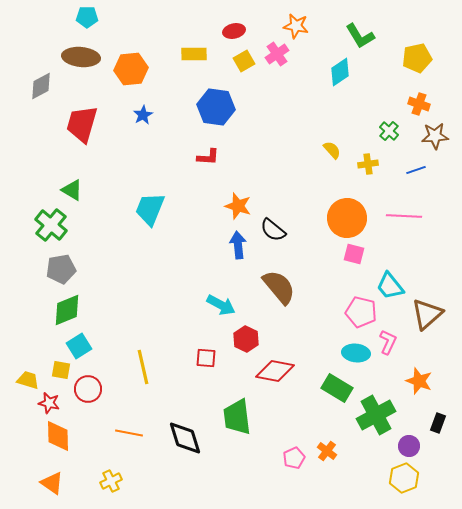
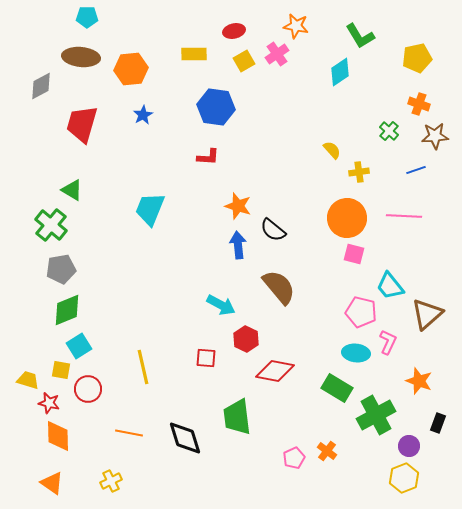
yellow cross at (368, 164): moved 9 px left, 8 px down
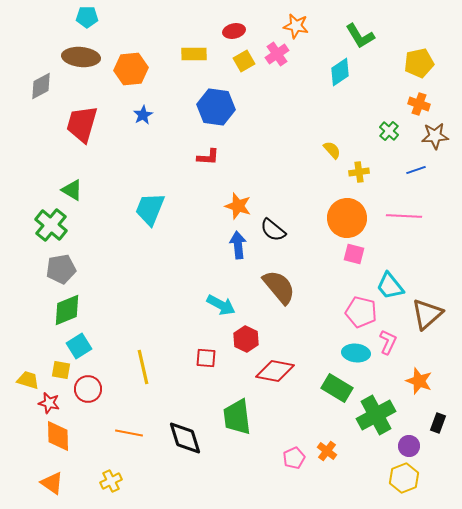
yellow pentagon at (417, 58): moved 2 px right, 5 px down
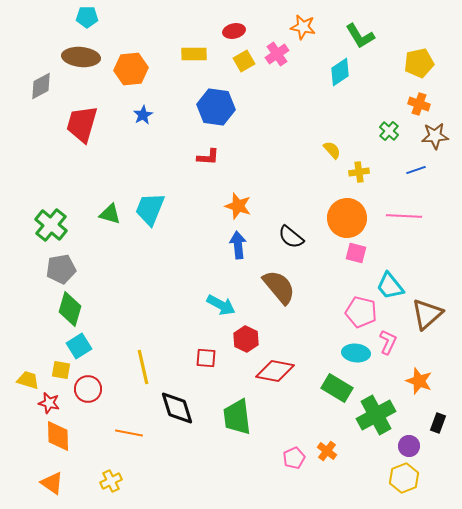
orange star at (296, 26): moved 7 px right, 1 px down
green triangle at (72, 190): moved 38 px right, 24 px down; rotated 15 degrees counterclockwise
black semicircle at (273, 230): moved 18 px right, 7 px down
pink square at (354, 254): moved 2 px right, 1 px up
green diamond at (67, 310): moved 3 px right, 1 px up; rotated 52 degrees counterclockwise
black diamond at (185, 438): moved 8 px left, 30 px up
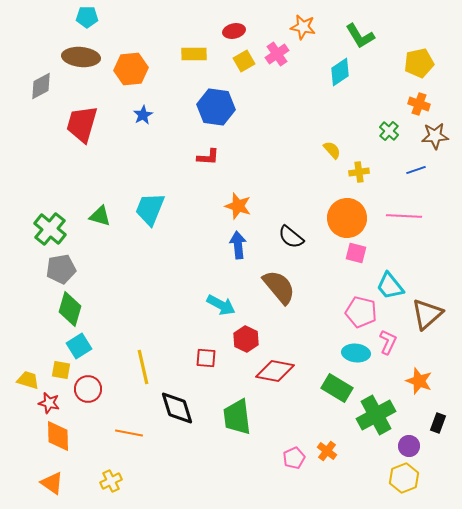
green triangle at (110, 214): moved 10 px left, 2 px down
green cross at (51, 225): moved 1 px left, 4 px down
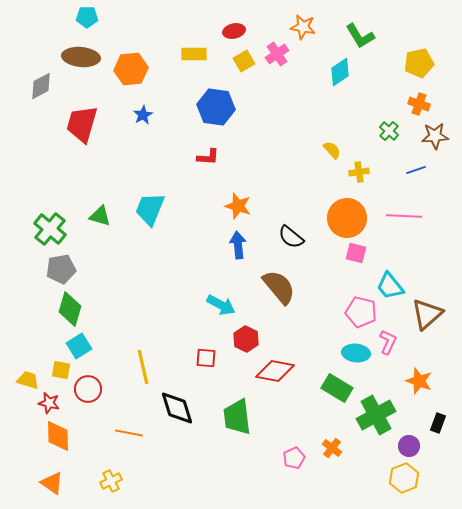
orange cross at (327, 451): moved 5 px right, 3 px up
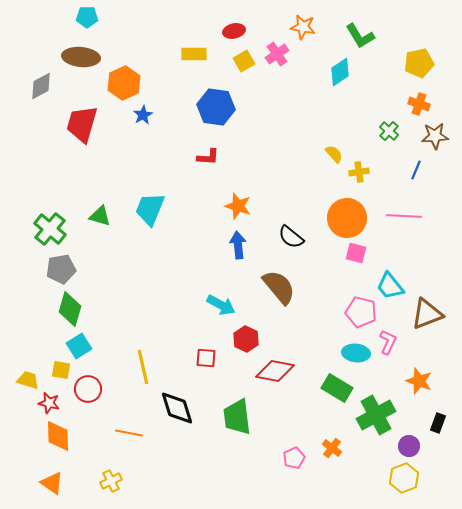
orange hexagon at (131, 69): moved 7 px left, 14 px down; rotated 20 degrees counterclockwise
yellow semicircle at (332, 150): moved 2 px right, 4 px down
blue line at (416, 170): rotated 48 degrees counterclockwise
brown triangle at (427, 314): rotated 20 degrees clockwise
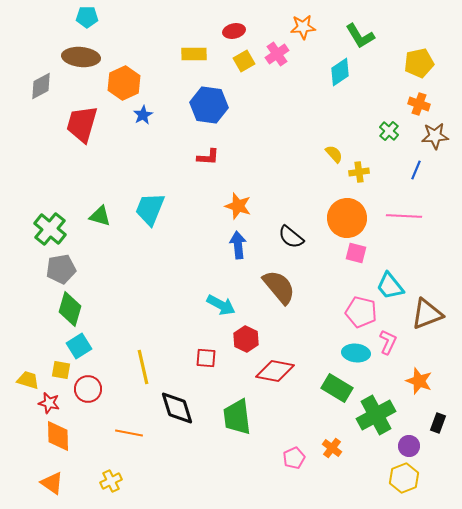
orange star at (303, 27): rotated 15 degrees counterclockwise
blue hexagon at (216, 107): moved 7 px left, 2 px up
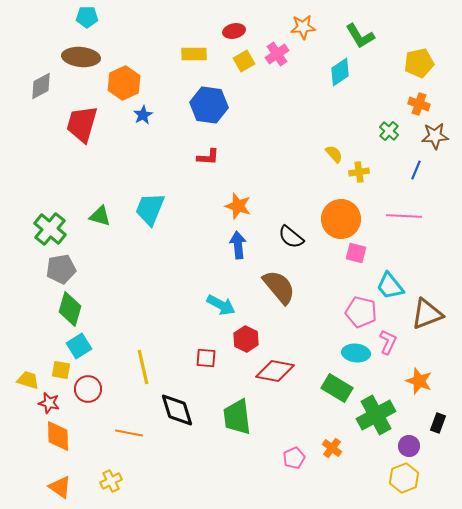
orange circle at (347, 218): moved 6 px left, 1 px down
black diamond at (177, 408): moved 2 px down
orange triangle at (52, 483): moved 8 px right, 4 px down
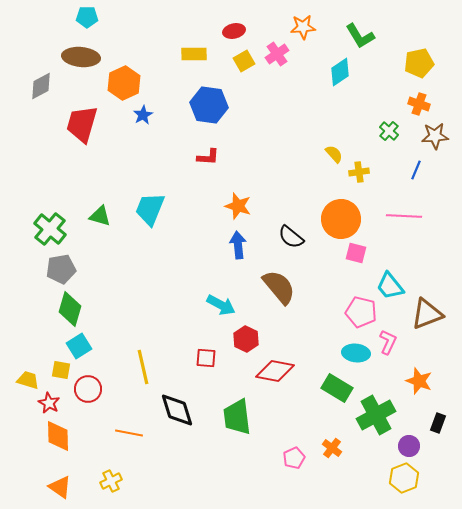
red star at (49, 403): rotated 15 degrees clockwise
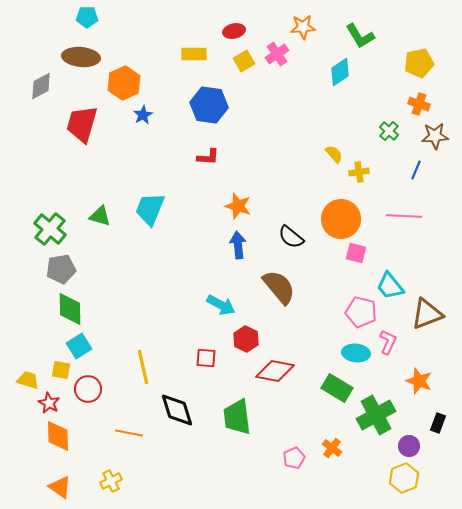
green diamond at (70, 309): rotated 16 degrees counterclockwise
